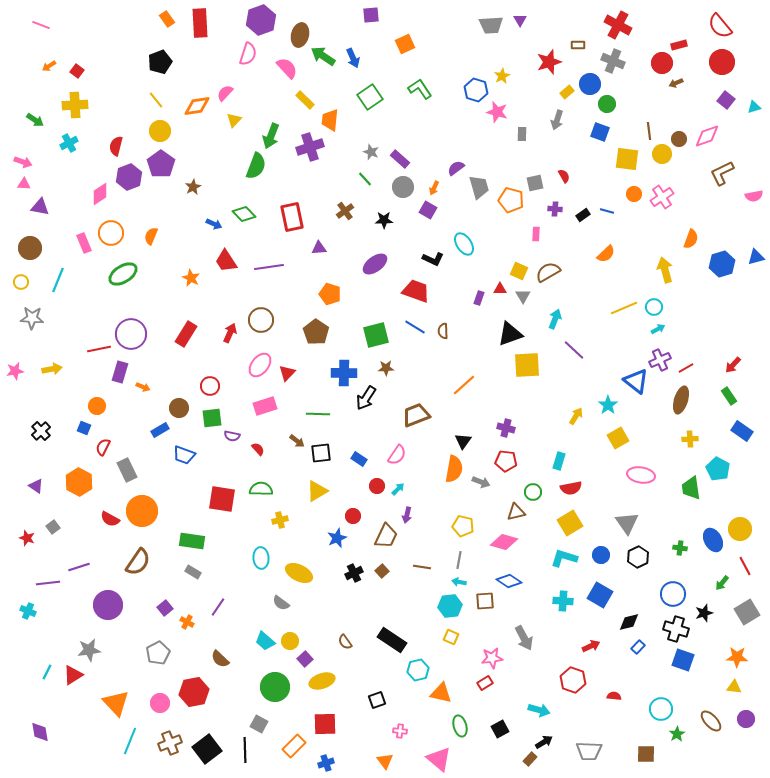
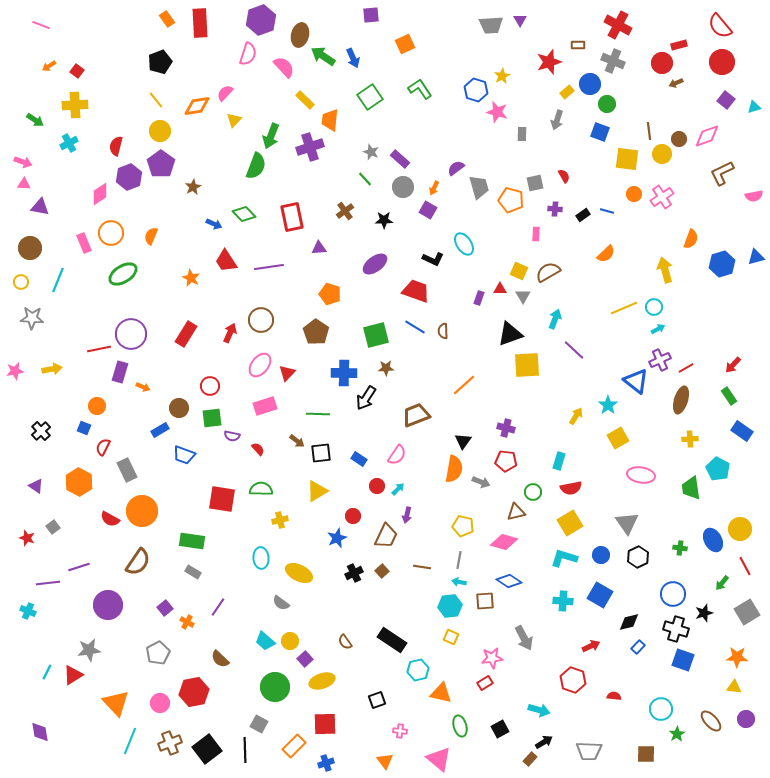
pink semicircle at (287, 68): moved 3 px left, 1 px up
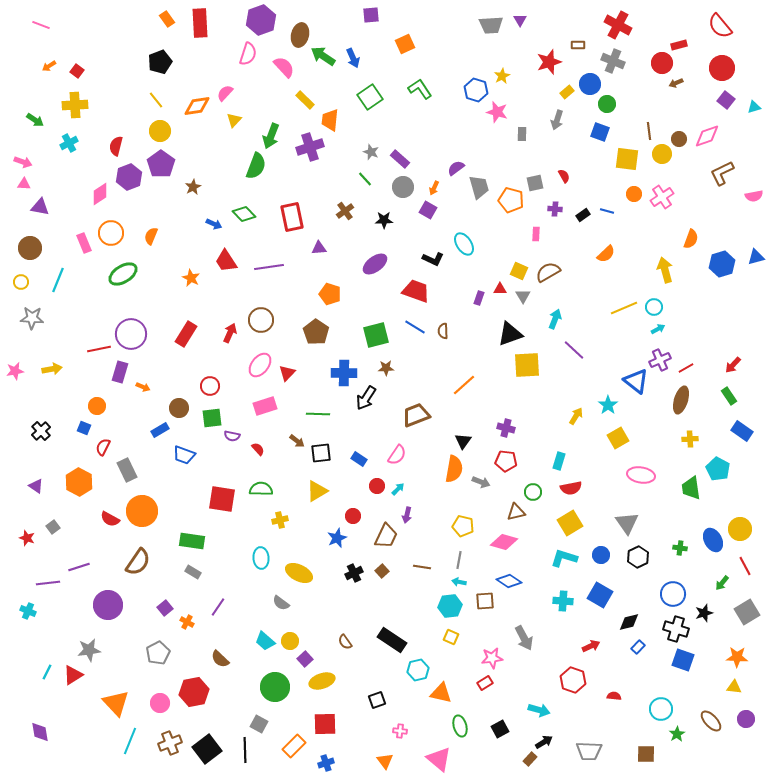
red circle at (722, 62): moved 6 px down
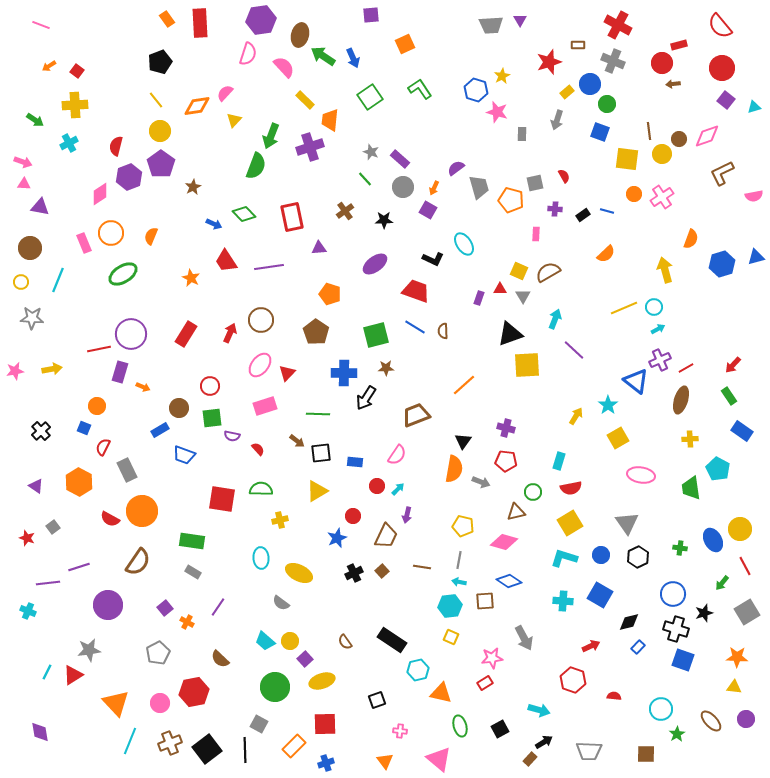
purple hexagon at (261, 20): rotated 12 degrees clockwise
brown arrow at (676, 83): moved 3 px left, 1 px down; rotated 16 degrees clockwise
blue rectangle at (359, 459): moved 4 px left, 3 px down; rotated 28 degrees counterclockwise
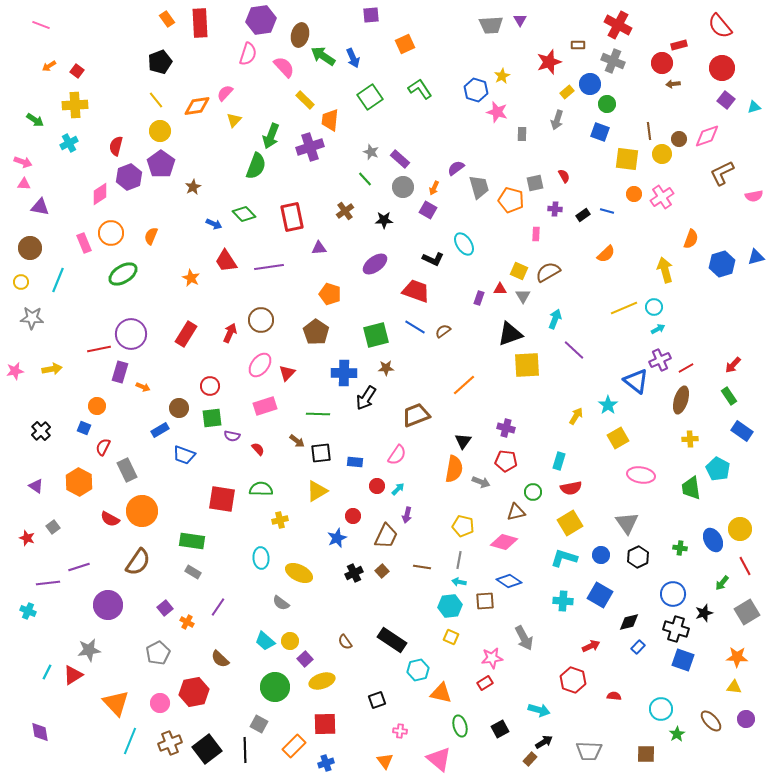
brown semicircle at (443, 331): rotated 56 degrees clockwise
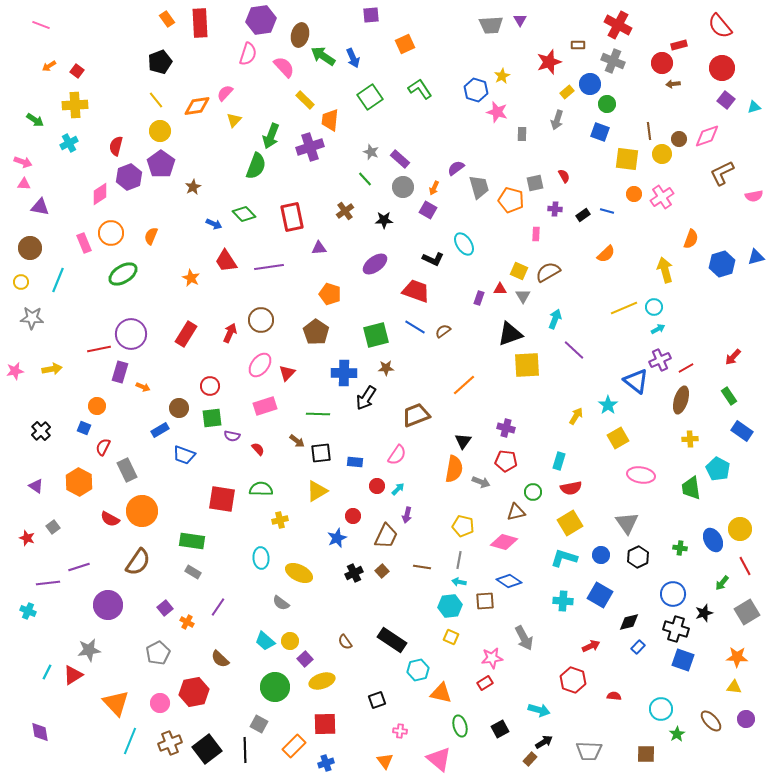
red arrow at (733, 365): moved 8 px up
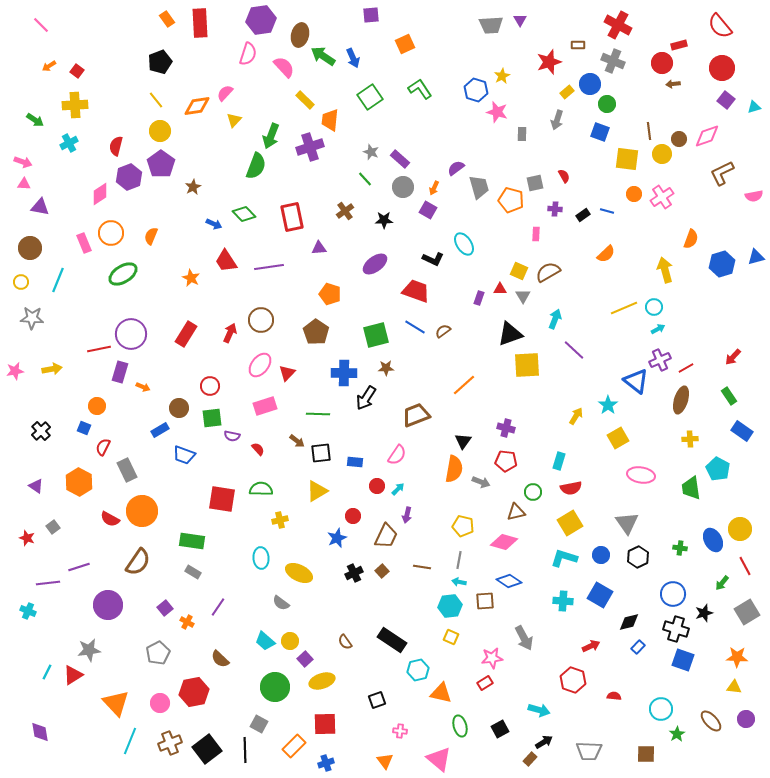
pink line at (41, 25): rotated 24 degrees clockwise
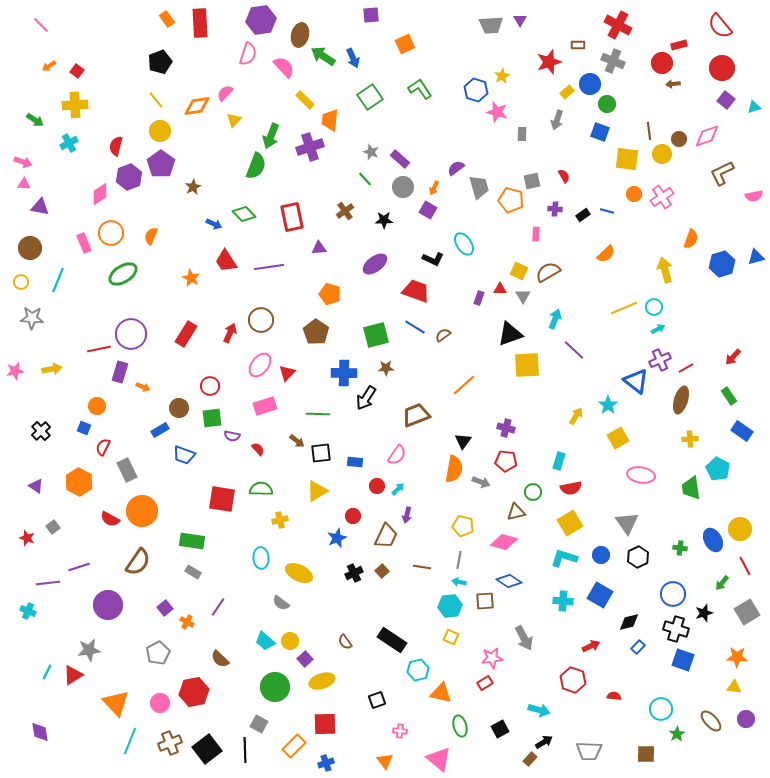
gray square at (535, 183): moved 3 px left, 2 px up
brown semicircle at (443, 331): moved 4 px down
